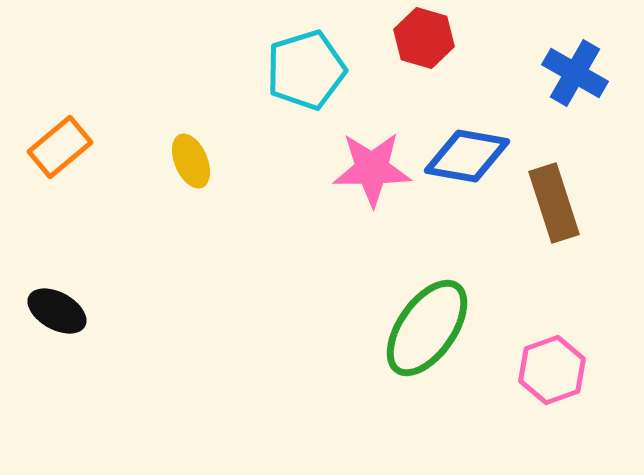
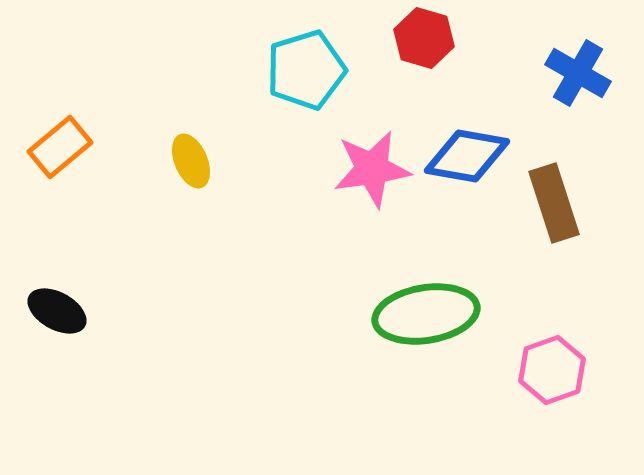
blue cross: moved 3 px right
pink star: rotated 8 degrees counterclockwise
green ellipse: moved 1 px left, 14 px up; rotated 46 degrees clockwise
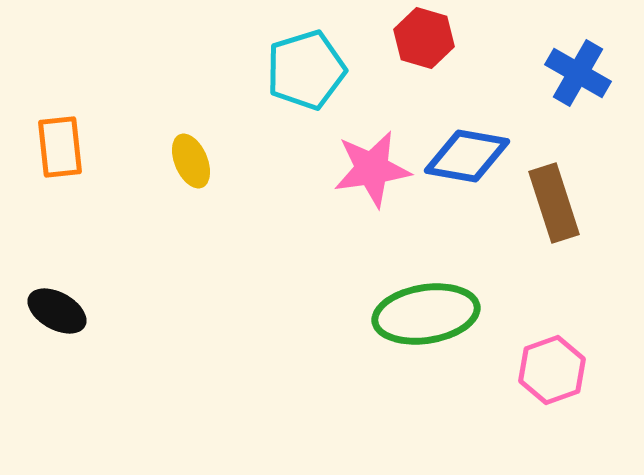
orange rectangle: rotated 56 degrees counterclockwise
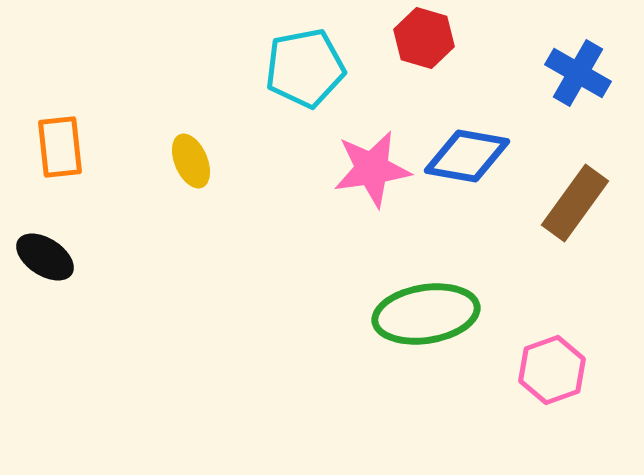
cyan pentagon: moved 1 px left, 2 px up; rotated 6 degrees clockwise
brown rectangle: moved 21 px right; rotated 54 degrees clockwise
black ellipse: moved 12 px left, 54 px up; rotated 4 degrees clockwise
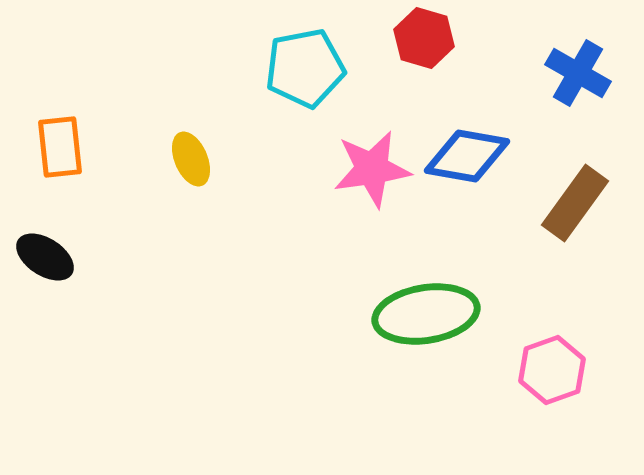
yellow ellipse: moved 2 px up
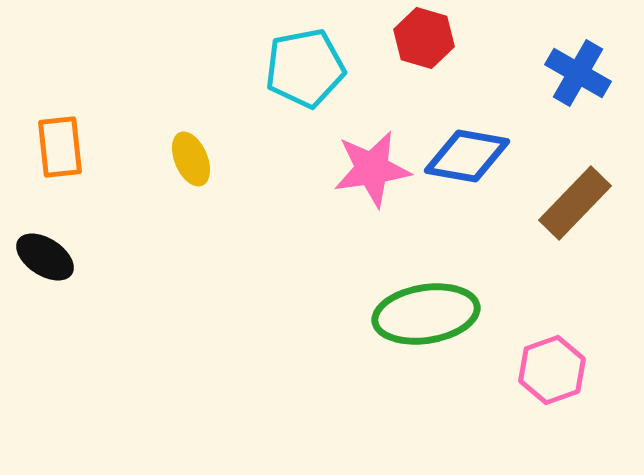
brown rectangle: rotated 8 degrees clockwise
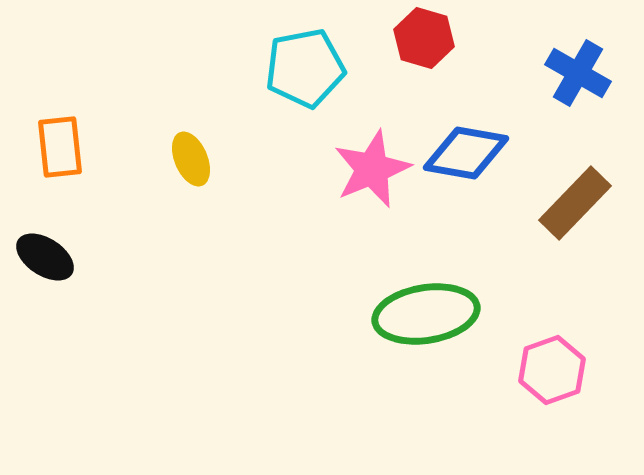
blue diamond: moved 1 px left, 3 px up
pink star: rotated 14 degrees counterclockwise
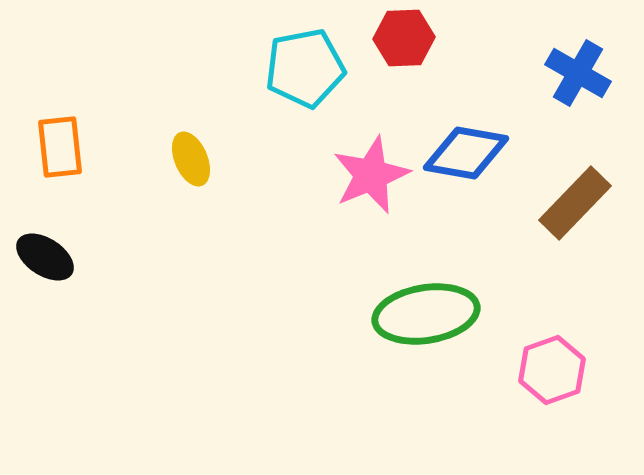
red hexagon: moved 20 px left; rotated 18 degrees counterclockwise
pink star: moved 1 px left, 6 px down
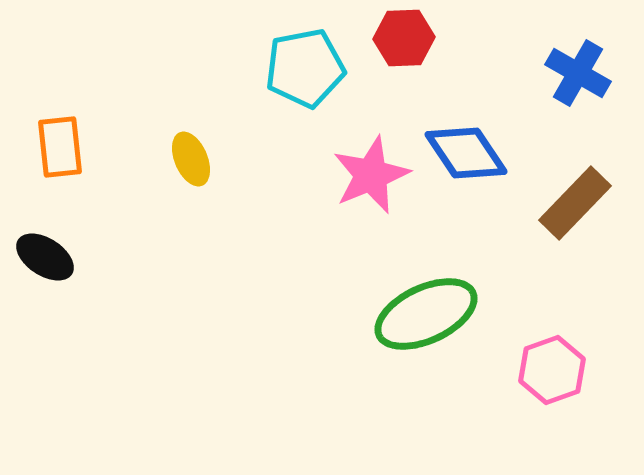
blue diamond: rotated 46 degrees clockwise
green ellipse: rotated 16 degrees counterclockwise
